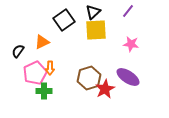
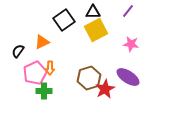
black triangle: rotated 42 degrees clockwise
yellow square: rotated 25 degrees counterclockwise
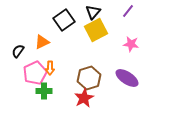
black triangle: rotated 49 degrees counterclockwise
purple ellipse: moved 1 px left, 1 px down
red star: moved 21 px left, 9 px down
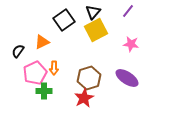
orange arrow: moved 4 px right
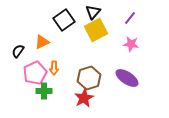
purple line: moved 2 px right, 7 px down
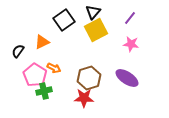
orange arrow: rotated 64 degrees counterclockwise
pink pentagon: moved 2 px down; rotated 15 degrees counterclockwise
green cross: rotated 14 degrees counterclockwise
red star: rotated 30 degrees clockwise
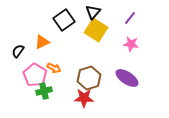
yellow square: rotated 30 degrees counterclockwise
